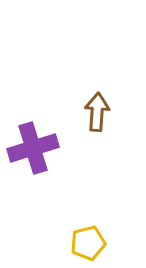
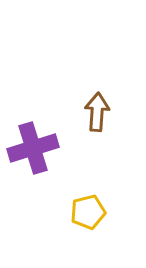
yellow pentagon: moved 31 px up
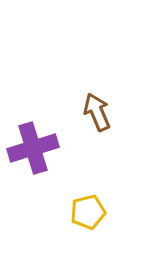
brown arrow: rotated 27 degrees counterclockwise
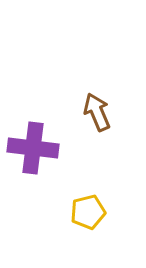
purple cross: rotated 24 degrees clockwise
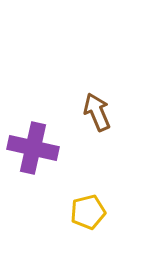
purple cross: rotated 6 degrees clockwise
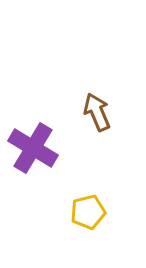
purple cross: rotated 18 degrees clockwise
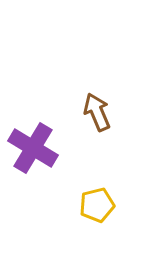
yellow pentagon: moved 9 px right, 7 px up
